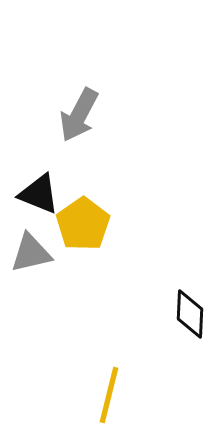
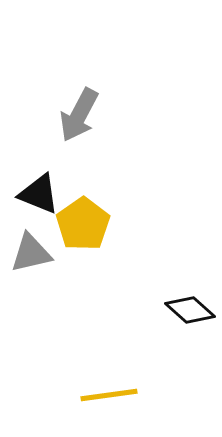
black diamond: moved 4 px up; rotated 51 degrees counterclockwise
yellow line: rotated 68 degrees clockwise
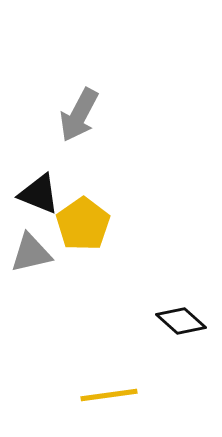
black diamond: moved 9 px left, 11 px down
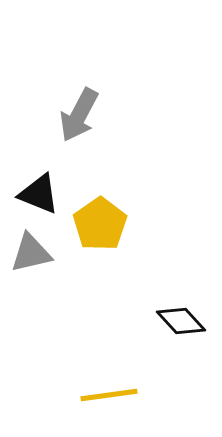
yellow pentagon: moved 17 px right
black diamond: rotated 6 degrees clockwise
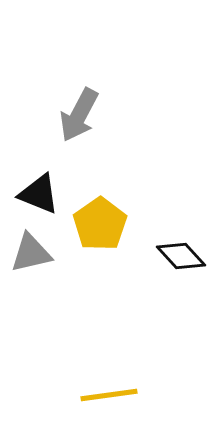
black diamond: moved 65 px up
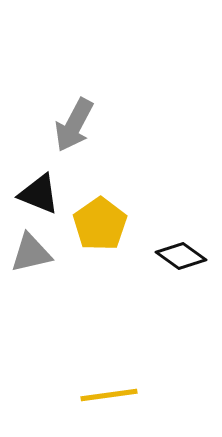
gray arrow: moved 5 px left, 10 px down
black diamond: rotated 12 degrees counterclockwise
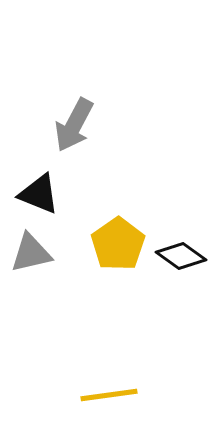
yellow pentagon: moved 18 px right, 20 px down
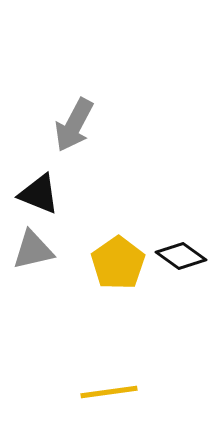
yellow pentagon: moved 19 px down
gray triangle: moved 2 px right, 3 px up
yellow line: moved 3 px up
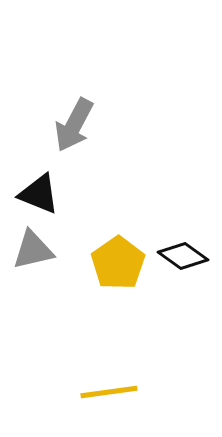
black diamond: moved 2 px right
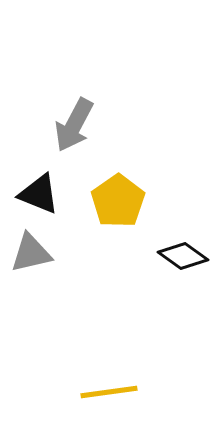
gray triangle: moved 2 px left, 3 px down
yellow pentagon: moved 62 px up
